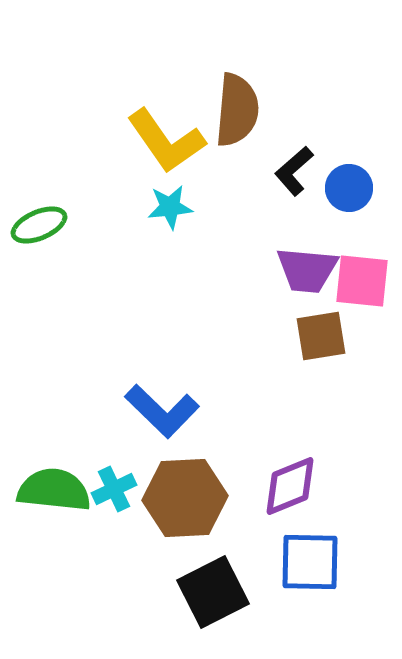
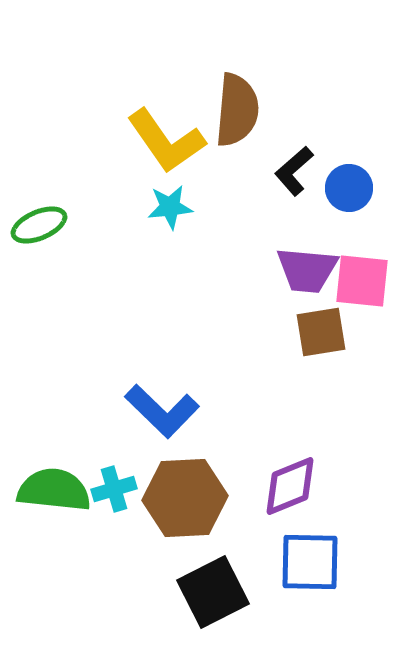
brown square: moved 4 px up
cyan cross: rotated 9 degrees clockwise
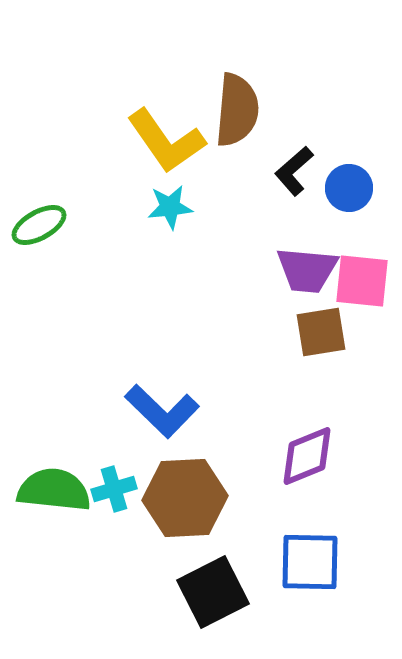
green ellipse: rotated 6 degrees counterclockwise
purple diamond: moved 17 px right, 30 px up
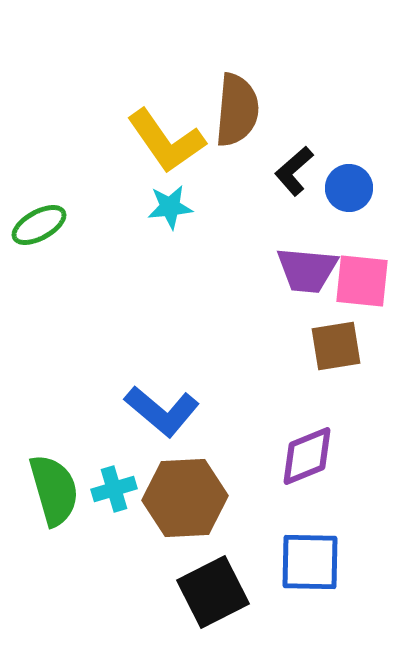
brown square: moved 15 px right, 14 px down
blue L-shape: rotated 4 degrees counterclockwise
green semicircle: rotated 68 degrees clockwise
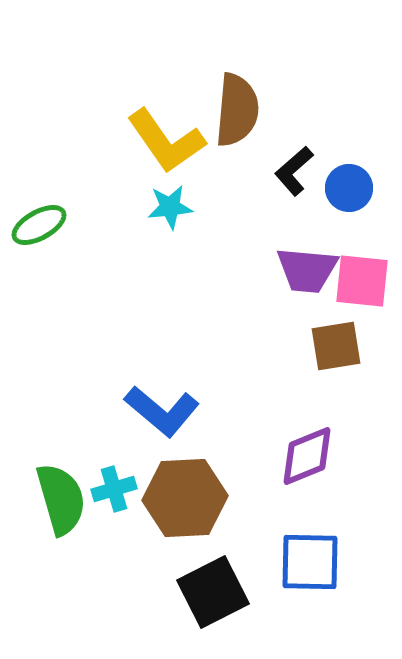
green semicircle: moved 7 px right, 9 px down
